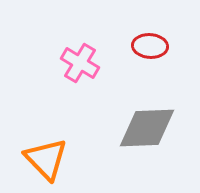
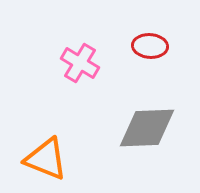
orange triangle: rotated 24 degrees counterclockwise
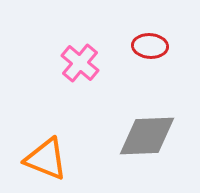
pink cross: rotated 9 degrees clockwise
gray diamond: moved 8 px down
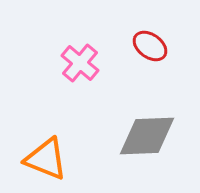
red ellipse: rotated 32 degrees clockwise
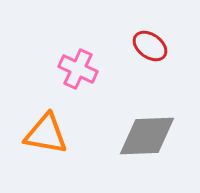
pink cross: moved 2 px left, 6 px down; rotated 15 degrees counterclockwise
orange triangle: moved 25 px up; rotated 12 degrees counterclockwise
